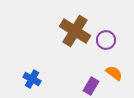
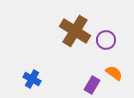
purple rectangle: moved 1 px right, 1 px up
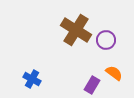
brown cross: moved 1 px right, 1 px up
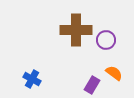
brown cross: rotated 32 degrees counterclockwise
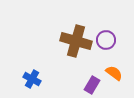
brown cross: moved 11 px down; rotated 16 degrees clockwise
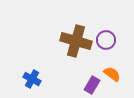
orange semicircle: moved 2 px left, 1 px down
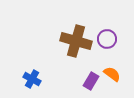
purple circle: moved 1 px right, 1 px up
purple rectangle: moved 1 px left, 4 px up
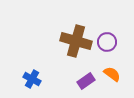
purple circle: moved 3 px down
purple rectangle: moved 5 px left; rotated 24 degrees clockwise
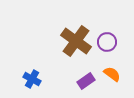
brown cross: rotated 20 degrees clockwise
